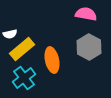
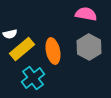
orange ellipse: moved 1 px right, 9 px up
cyan cross: moved 9 px right
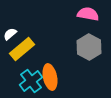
pink semicircle: moved 2 px right
white semicircle: rotated 152 degrees clockwise
orange ellipse: moved 3 px left, 26 px down
cyan cross: moved 2 px left, 3 px down
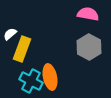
yellow rectangle: rotated 30 degrees counterclockwise
cyan cross: rotated 25 degrees counterclockwise
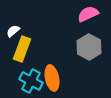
pink semicircle: rotated 35 degrees counterclockwise
white semicircle: moved 3 px right, 3 px up
orange ellipse: moved 2 px right, 1 px down
